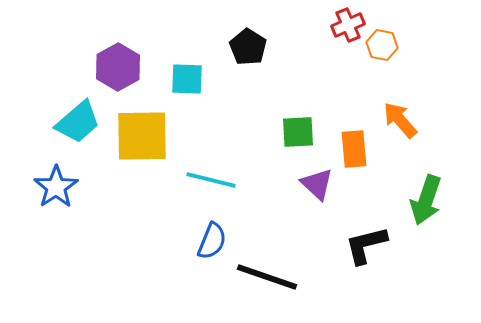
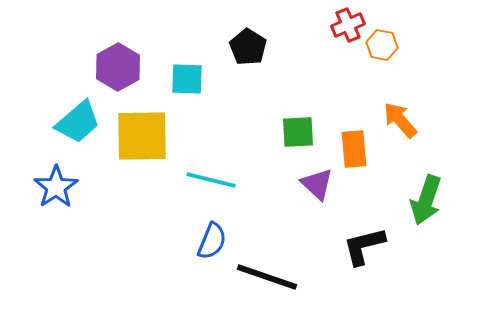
black L-shape: moved 2 px left, 1 px down
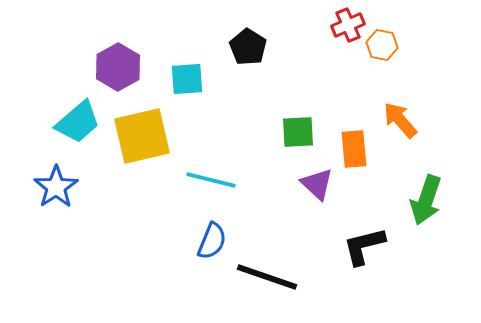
cyan square: rotated 6 degrees counterclockwise
yellow square: rotated 12 degrees counterclockwise
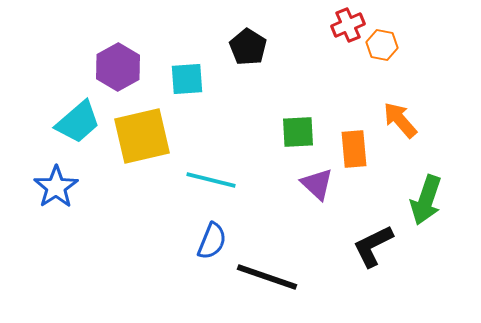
black L-shape: moved 9 px right; rotated 12 degrees counterclockwise
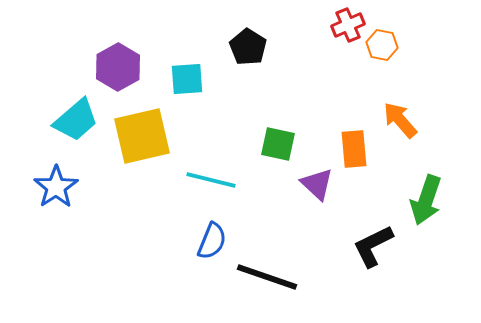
cyan trapezoid: moved 2 px left, 2 px up
green square: moved 20 px left, 12 px down; rotated 15 degrees clockwise
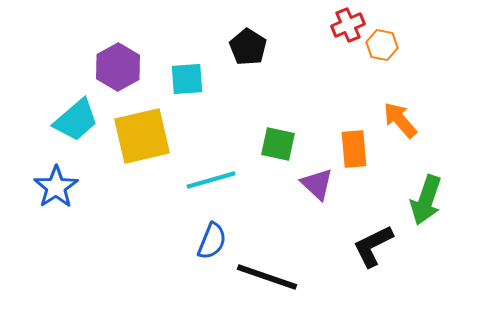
cyan line: rotated 30 degrees counterclockwise
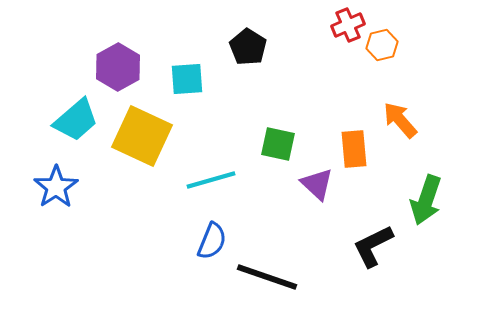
orange hexagon: rotated 24 degrees counterclockwise
yellow square: rotated 38 degrees clockwise
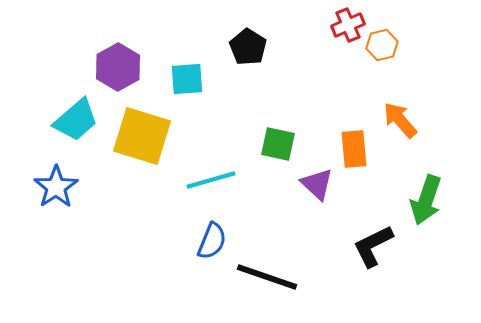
yellow square: rotated 8 degrees counterclockwise
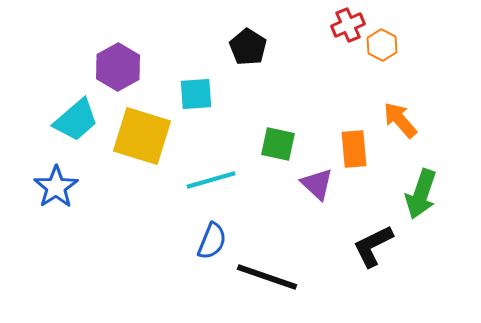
orange hexagon: rotated 20 degrees counterclockwise
cyan square: moved 9 px right, 15 px down
green arrow: moved 5 px left, 6 px up
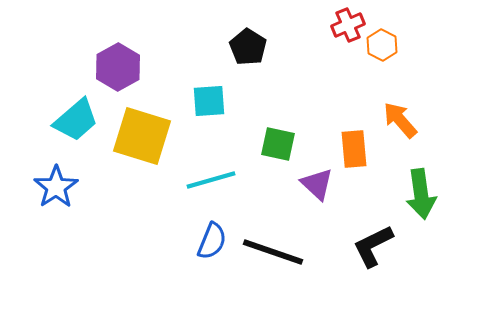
cyan square: moved 13 px right, 7 px down
green arrow: rotated 27 degrees counterclockwise
black line: moved 6 px right, 25 px up
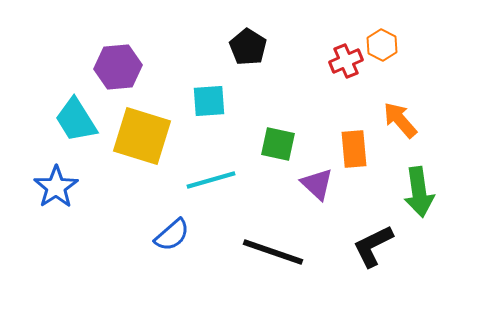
red cross: moved 2 px left, 36 px down
purple hexagon: rotated 24 degrees clockwise
cyan trapezoid: rotated 99 degrees clockwise
green arrow: moved 2 px left, 2 px up
blue semicircle: moved 40 px left, 6 px up; rotated 27 degrees clockwise
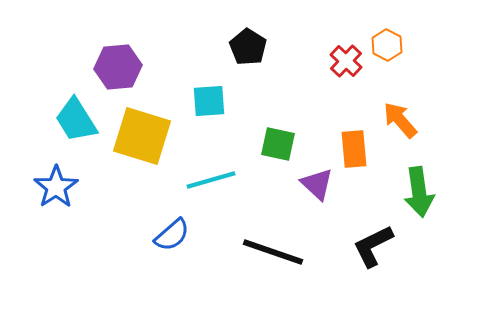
orange hexagon: moved 5 px right
red cross: rotated 24 degrees counterclockwise
